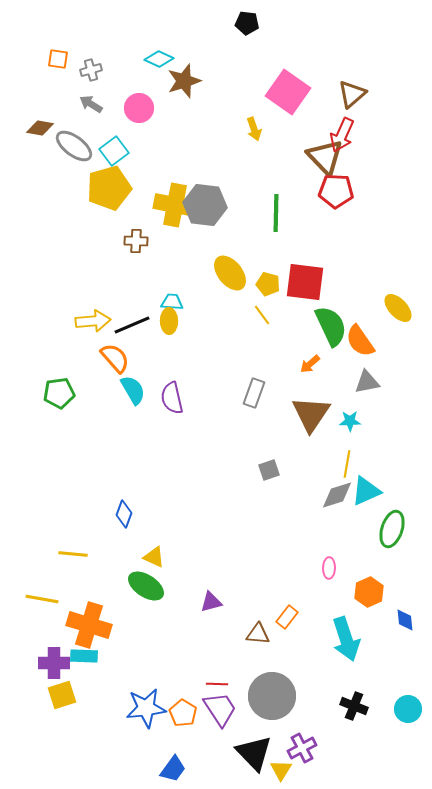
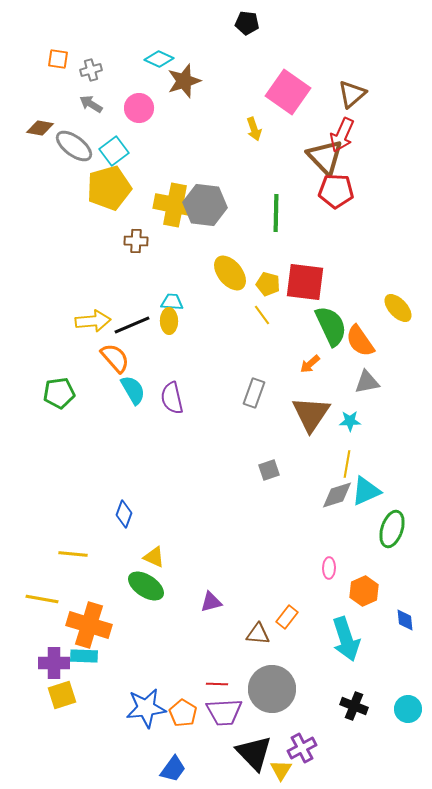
orange hexagon at (369, 592): moved 5 px left, 1 px up
gray circle at (272, 696): moved 7 px up
purple trapezoid at (220, 709): moved 4 px right, 3 px down; rotated 120 degrees clockwise
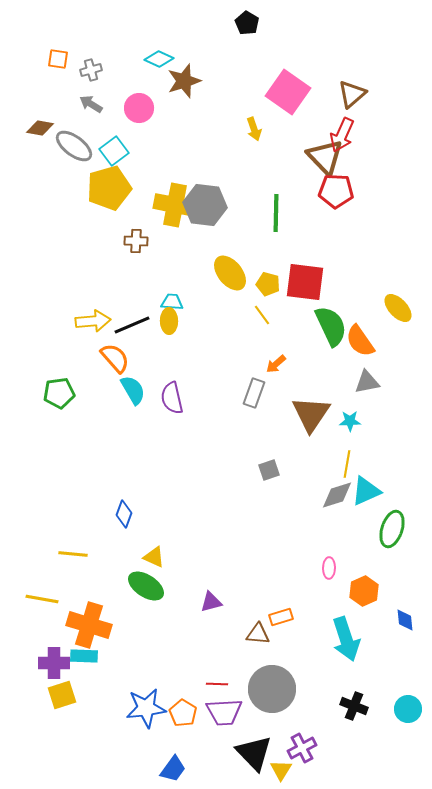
black pentagon at (247, 23): rotated 25 degrees clockwise
orange arrow at (310, 364): moved 34 px left
orange rectangle at (287, 617): moved 6 px left; rotated 35 degrees clockwise
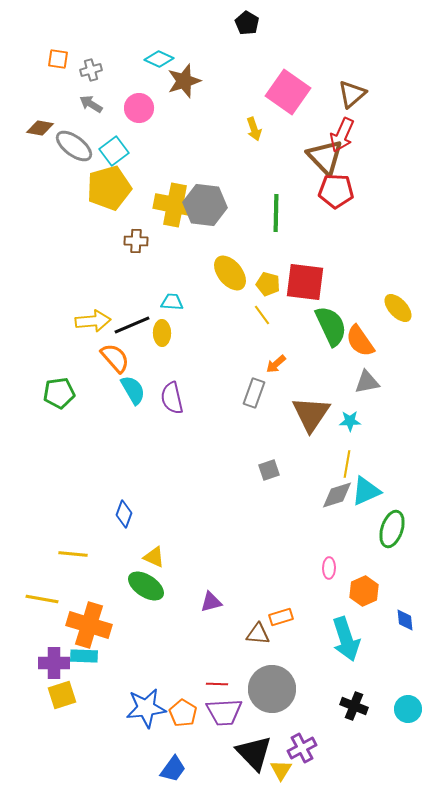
yellow ellipse at (169, 321): moved 7 px left, 12 px down
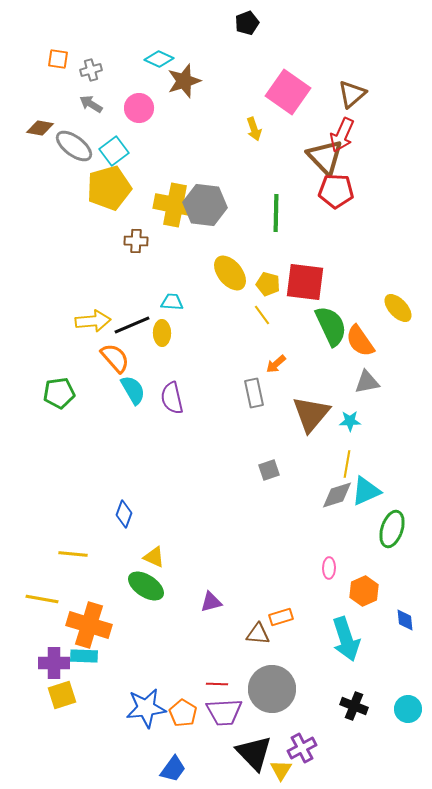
black pentagon at (247, 23): rotated 20 degrees clockwise
gray rectangle at (254, 393): rotated 32 degrees counterclockwise
brown triangle at (311, 414): rotated 6 degrees clockwise
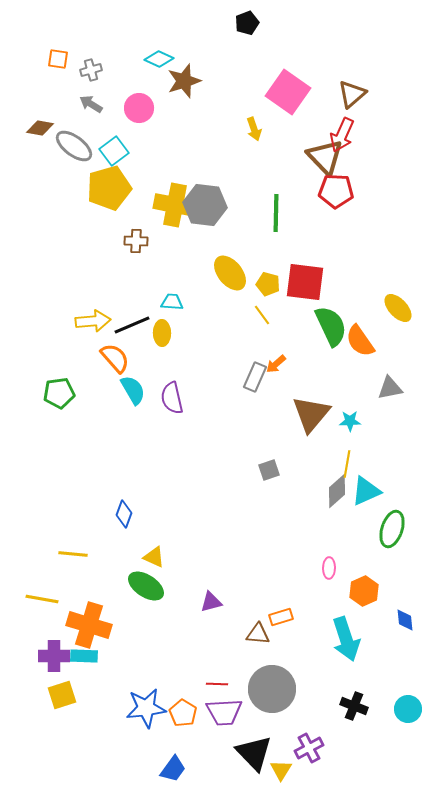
gray triangle at (367, 382): moved 23 px right, 6 px down
gray rectangle at (254, 393): moved 1 px right, 16 px up; rotated 36 degrees clockwise
gray diamond at (337, 495): moved 4 px up; rotated 24 degrees counterclockwise
purple cross at (54, 663): moved 7 px up
purple cross at (302, 748): moved 7 px right
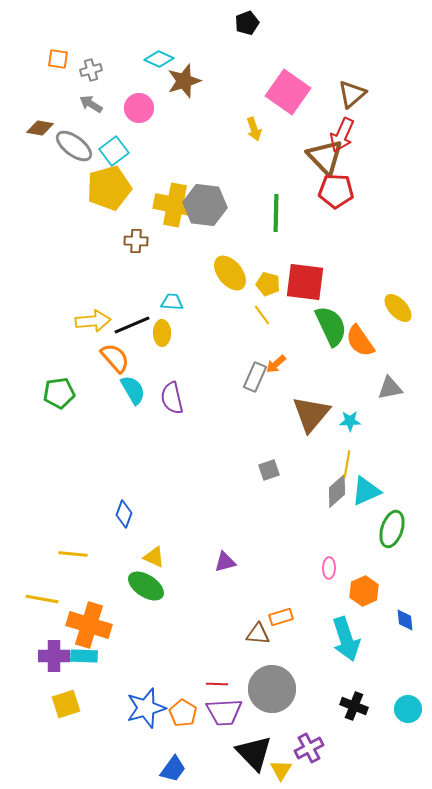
purple triangle at (211, 602): moved 14 px right, 40 px up
yellow square at (62, 695): moved 4 px right, 9 px down
blue star at (146, 708): rotated 9 degrees counterclockwise
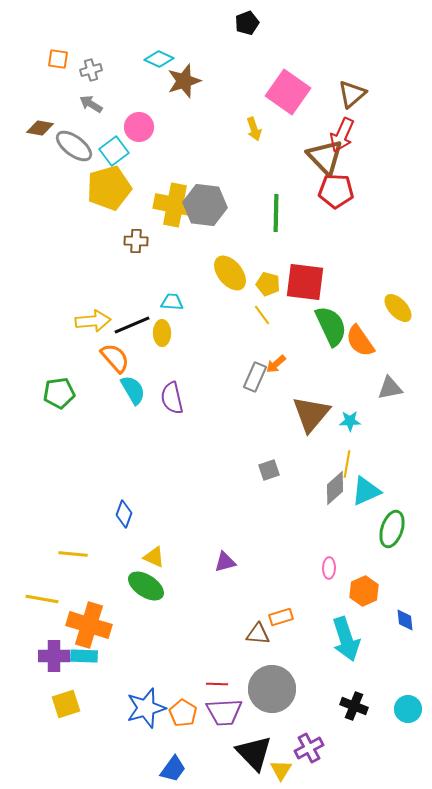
pink circle at (139, 108): moved 19 px down
gray diamond at (337, 491): moved 2 px left, 3 px up
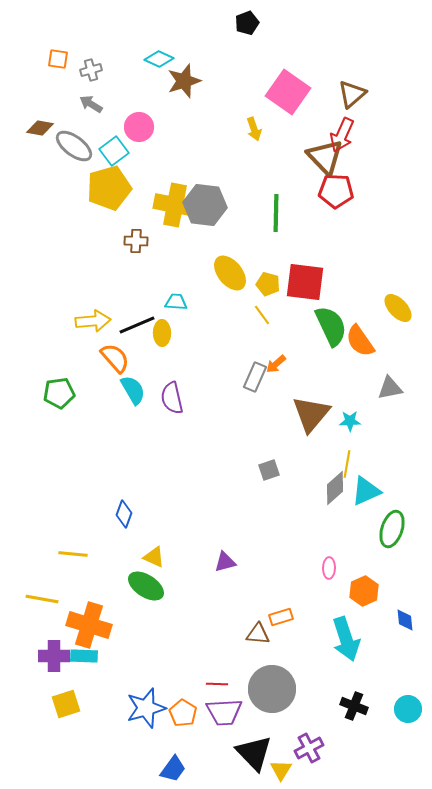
cyan trapezoid at (172, 302): moved 4 px right
black line at (132, 325): moved 5 px right
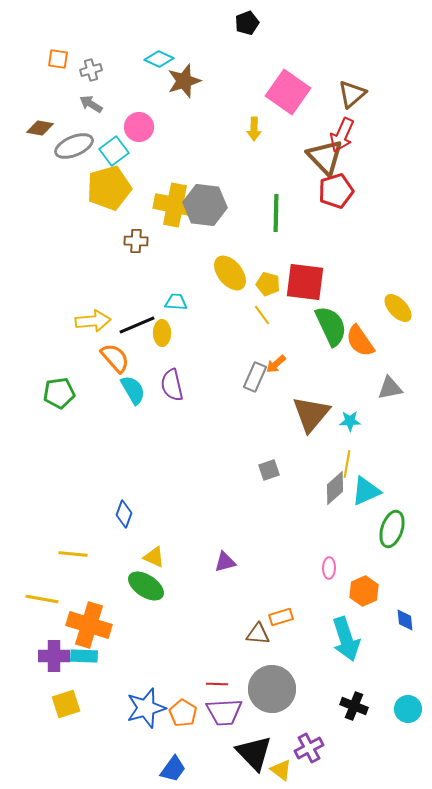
yellow arrow at (254, 129): rotated 20 degrees clockwise
gray ellipse at (74, 146): rotated 60 degrees counterclockwise
red pentagon at (336, 191): rotated 20 degrees counterclockwise
purple semicircle at (172, 398): moved 13 px up
yellow triangle at (281, 770): rotated 25 degrees counterclockwise
